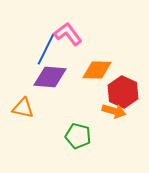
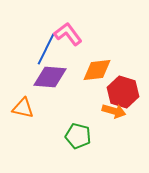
orange diamond: rotated 8 degrees counterclockwise
red hexagon: rotated 8 degrees counterclockwise
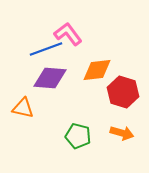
blue line: rotated 44 degrees clockwise
purple diamond: moved 1 px down
orange arrow: moved 8 px right, 22 px down
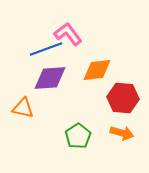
purple diamond: rotated 8 degrees counterclockwise
red hexagon: moved 6 px down; rotated 12 degrees counterclockwise
green pentagon: rotated 25 degrees clockwise
